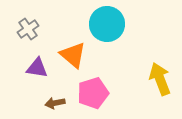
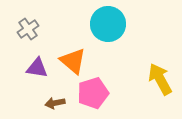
cyan circle: moved 1 px right
orange triangle: moved 6 px down
yellow arrow: rotated 8 degrees counterclockwise
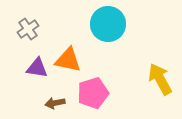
orange triangle: moved 5 px left, 1 px up; rotated 28 degrees counterclockwise
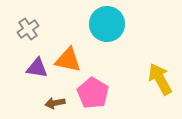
cyan circle: moved 1 px left
pink pentagon: rotated 24 degrees counterclockwise
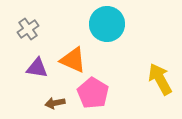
orange triangle: moved 5 px right; rotated 12 degrees clockwise
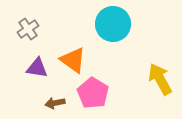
cyan circle: moved 6 px right
orange triangle: rotated 12 degrees clockwise
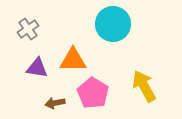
orange triangle: rotated 36 degrees counterclockwise
yellow arrow: moved 16 px left, 7 px down
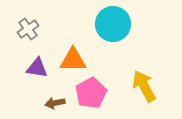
pink pentagon: moved 2 px left; rotated 12 degrees clockwise
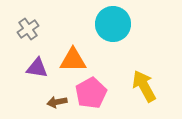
brown arrow: moved 2 px right, 1 px up
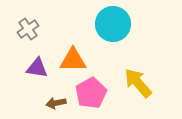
yellow arrow: moved 6 px left, 3 px up; rotated 12 degrees counterclockwise
brown arrow: moved 1 px left, 1 px down
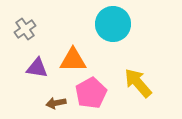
gray cross: moved 3 px left
